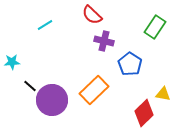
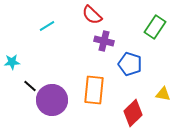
cyan line: moved 2 px right, 1 px down
blue pentagon: rotated 15 degrees counterclockwise
orange rectangle: rotated 40 degrees counterclockwise
red diamond: moved 11 px left
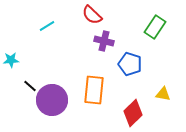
cyan star: moved 1 px left, 2 px up
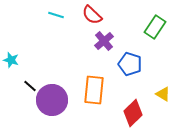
cyan line: moved 9 px right, 11 px up; rotated 49 degrees clockwise
purple cross: rotated 36 degrees clockwise
cyan star: rotated 21 degrees clockwise
yellow triangle: rotated 21 degrees clockwise
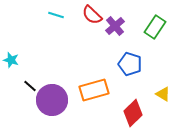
purple cross: moved 11 px right, 15 px up
orange rectangle: rotated 68 degrees clockwise
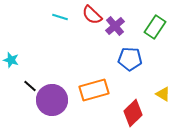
cyan line: moved 4 px right, 2 px down
blue pentagon: moved 5 px up; rotated 15 degrees counterclockwise
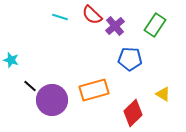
green rectangle: moved 2 px up
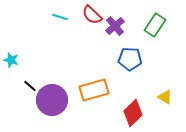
yellow triangle: moved 2 px right, 3 px down
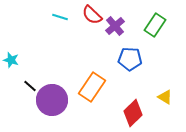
orange rectangle: moved 2 px left, 3 px up; rotated 40 degrees counterclockwise
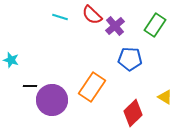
black line: rotated 40 degrees counterclockwise
